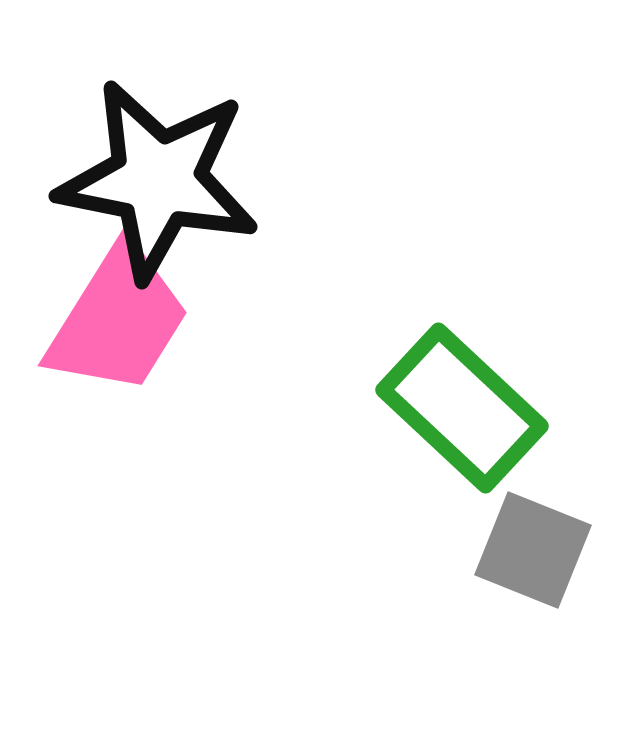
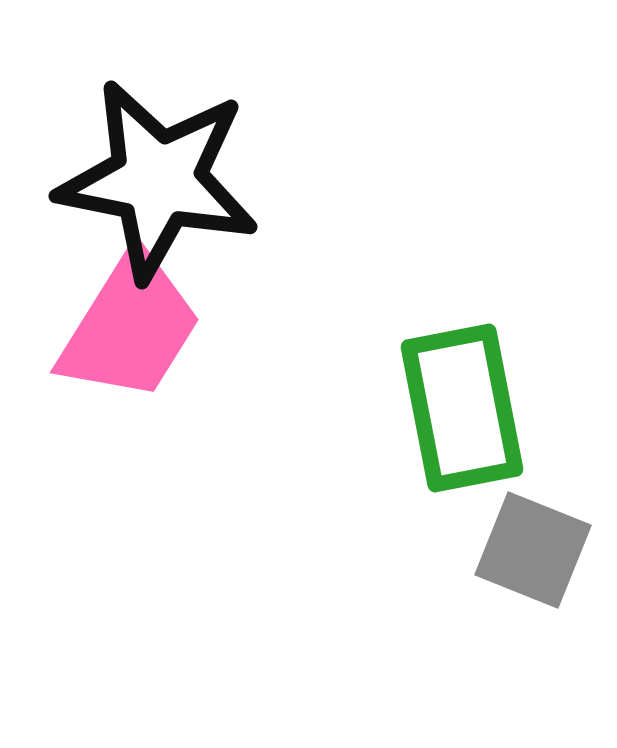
pink trapezoid: moved 12 px right, 7 px down
green rectangle: rotated 36 degrees clockwise
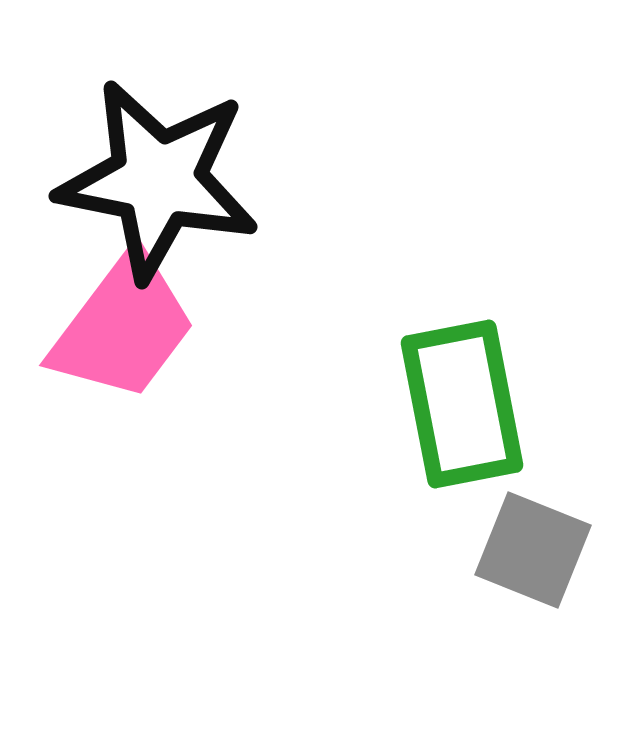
pink trapezoid: moved 7 px left; rotated 5 degrees clockwise
green rectangle: moved 4 px up
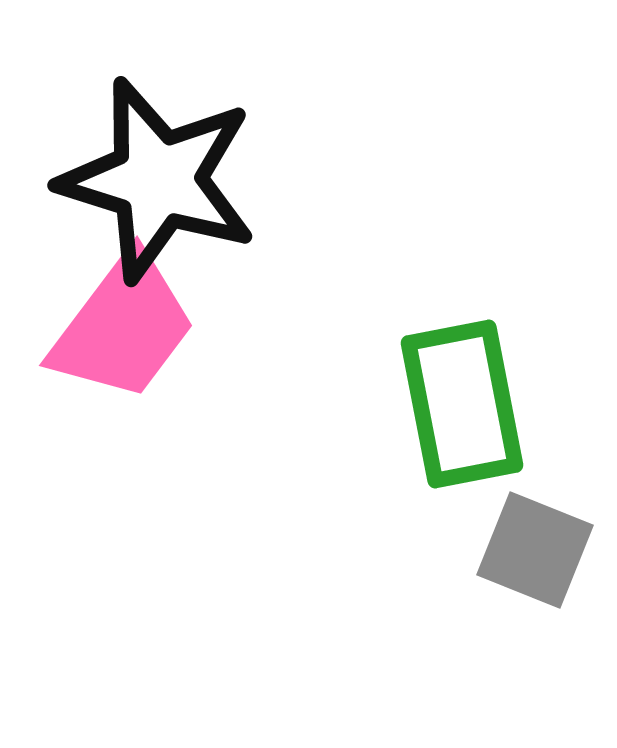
black star: rotated 6 degrees clockwise
gray square: moved 2 px right
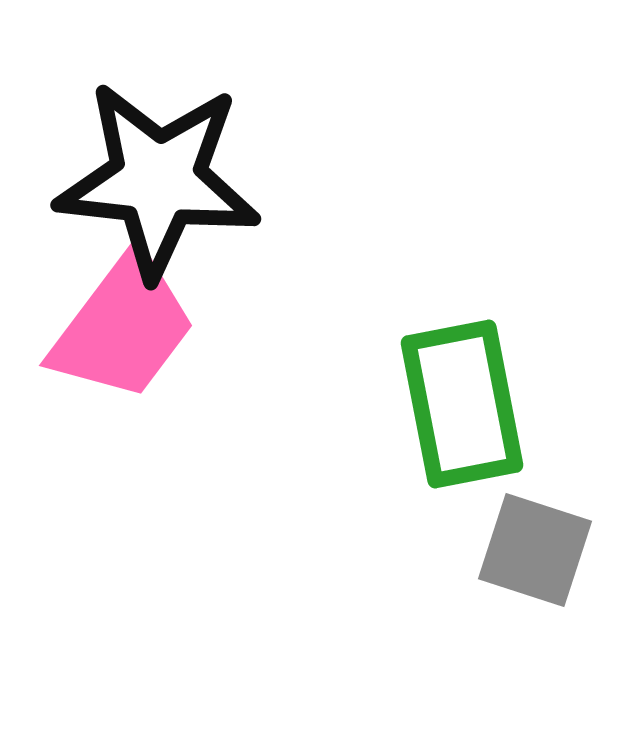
black star: rotated 11 degrees counterclockwise
gray square: rotated 4 degrees counterclockwise
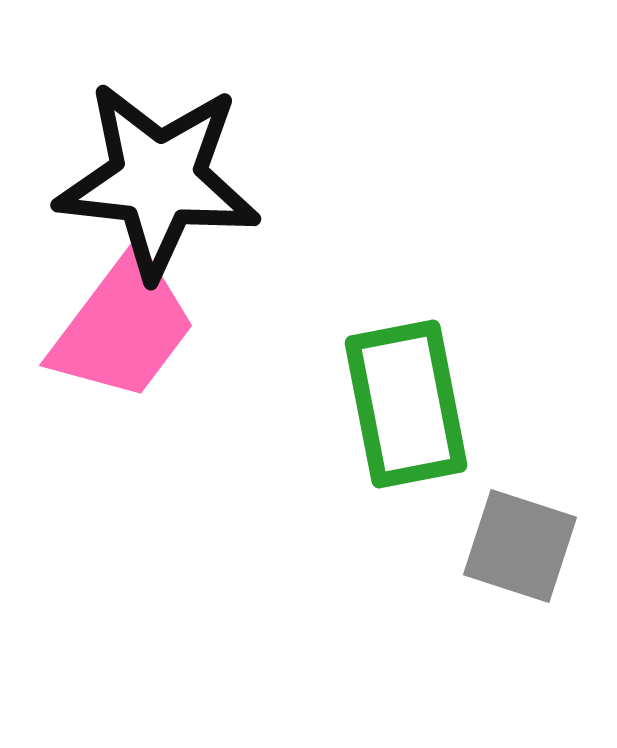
green rectangle: moved 56 px left
gray square: moved 15 px left, 4 px up
